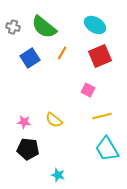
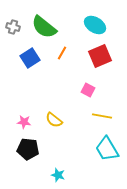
yellow line: rotated 24 degrees clockwise
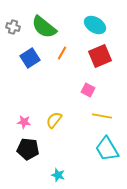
yellow semicircle: rotated 90 degrees clockwise
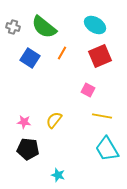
blue square: rotated 24 degrees counterclockwise
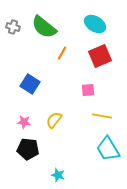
cyan ellipse: moved 1 px up
blue square: moved 26 px down
pink square: rotated 32 degrees counterclockwise
cyan trapezoid: moved 1 px right
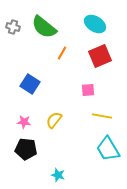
black pentagon: moved 2 px left
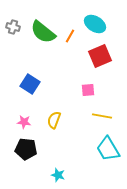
green semicircle: moved 1 px left, 5 px down
orange line: moved 8 px right, 17 px up
yellow semicircle: rotated 18 degrees counterclockwise
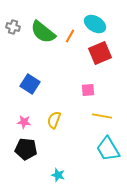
red square: moved 3 px up
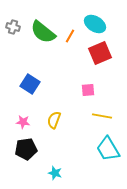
pink star: moved 1 px left
black pentagon: rotated 15 degrees counterclockwise
cyan star: moved 3 px left, 2 px up
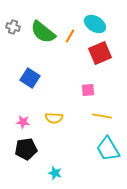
blue square: moved 6 px up
yellow semicircle: moved 2 px up; rotated 108 degrees counterclockwise
